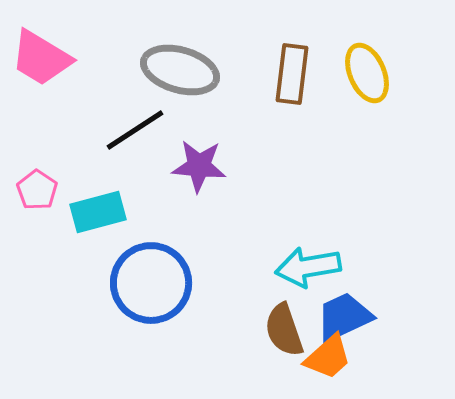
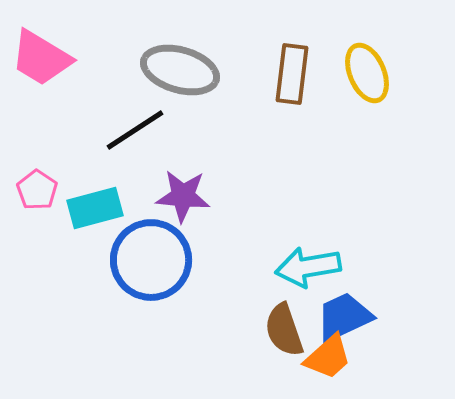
purple star: moved 16 px left, 30 px down
cyan rectangle: moved 3 px left, 4 px up
blue circle: moved 23 px up
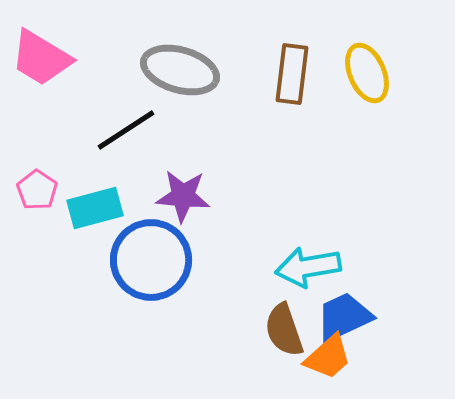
black line: moved 9 px left
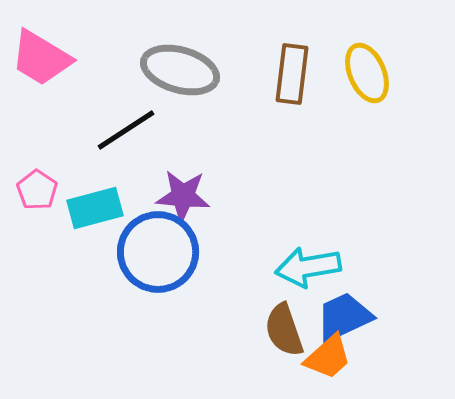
blue circle: moved 7 px right, 8 px up
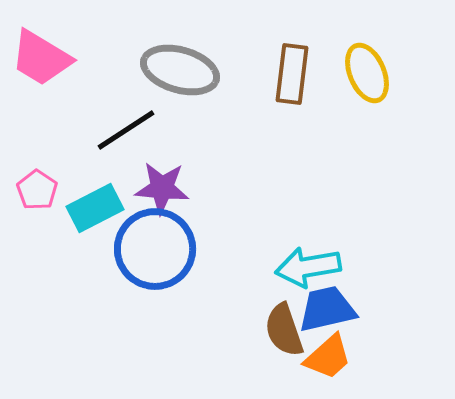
purple star: moved 21 px left, 8 px up
cyan rectangle: rotated 12 degrees counterclockwise
blue circle: moved 3 px left, 3 px up
blue trapezoid: moved 17 px left, 8 px up; rotated 12 degrees clockwise
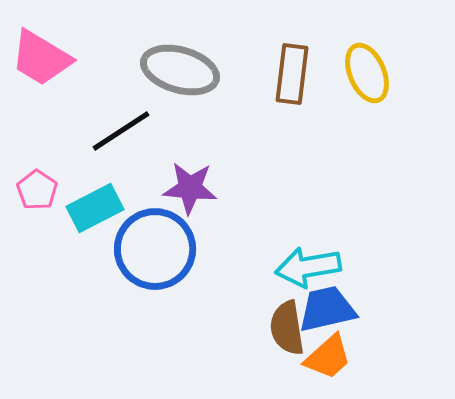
black line: moved 5 px left, 1 px down
purple star: moved 28 px right
brown semicircle: moved 3 px right, 2 px up; rotated 10 degrees clockwise
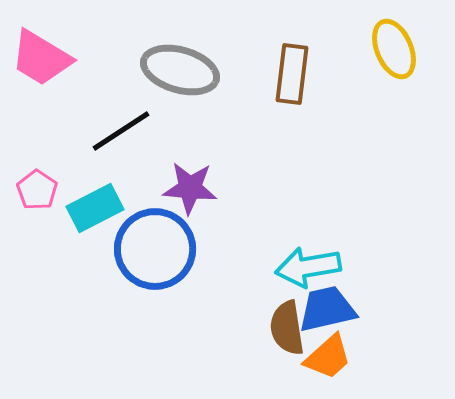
yellow ellipse: moved 27 px right, 24 px up
